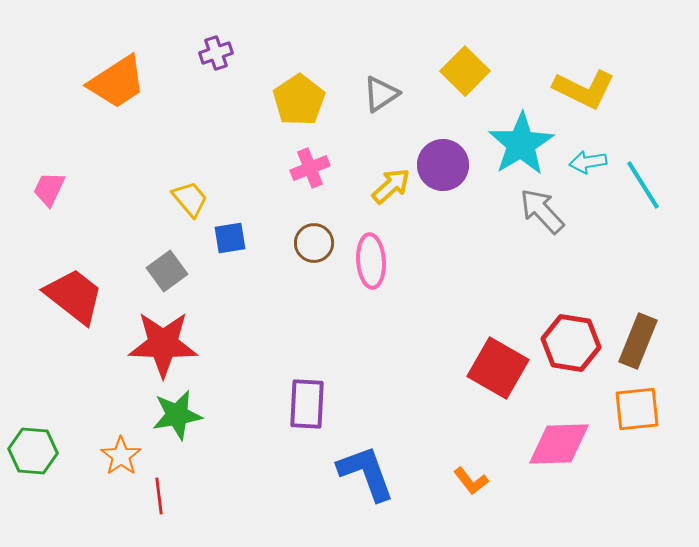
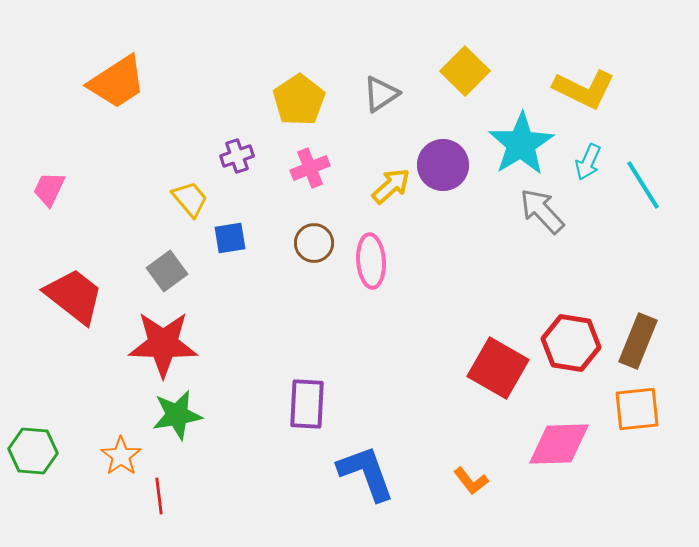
purple cross: moved 21 px right, 103 px down
cyan arrow: rotated 57 degrees counterclockwise
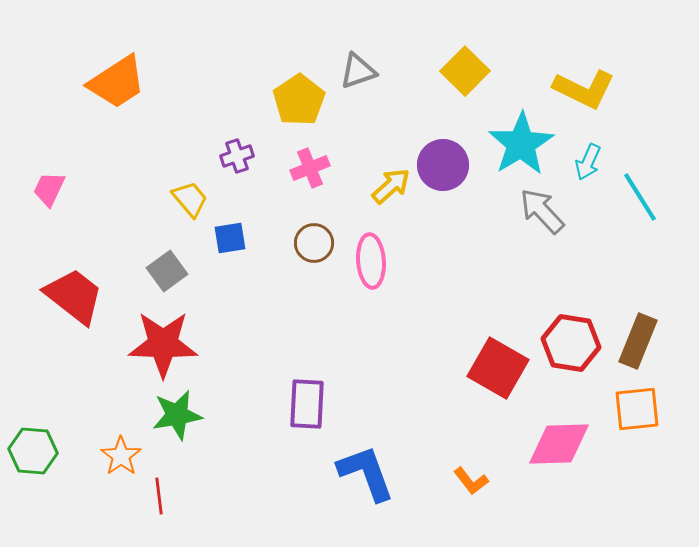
gray triangle: moved 23 px left, 23 px up; rotated 15 degrees clockwise
cyan line: moved 3 px left, 12 px down
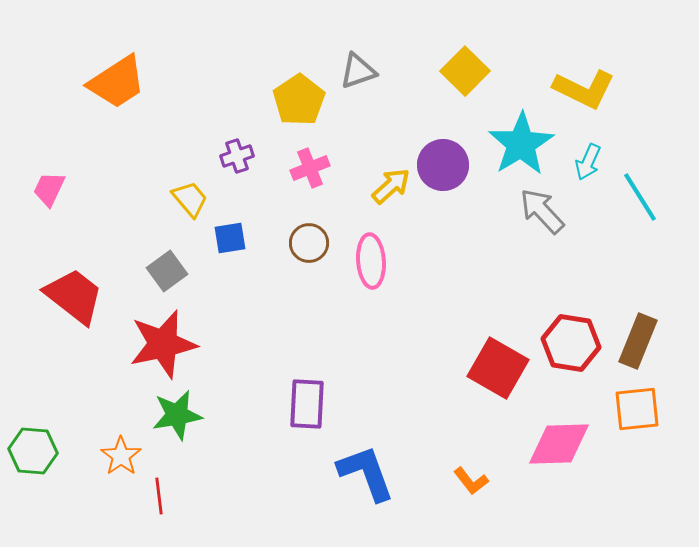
brown circle: moved 5 px left
red star: rotated 14 degrees counterclockwise
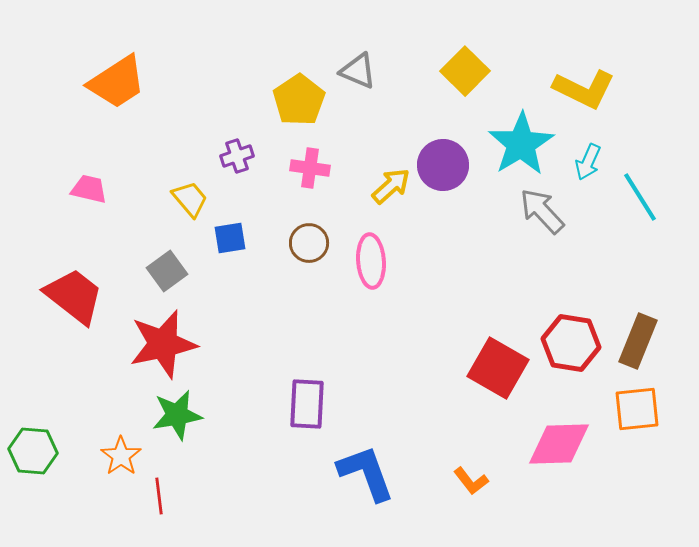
gray triangle: rotated 42 degrees clockwise
pink cross: rotated 30 degrees clockwise
pink trapezoid: moved 40 px right; rotated 78 degrees clockwise
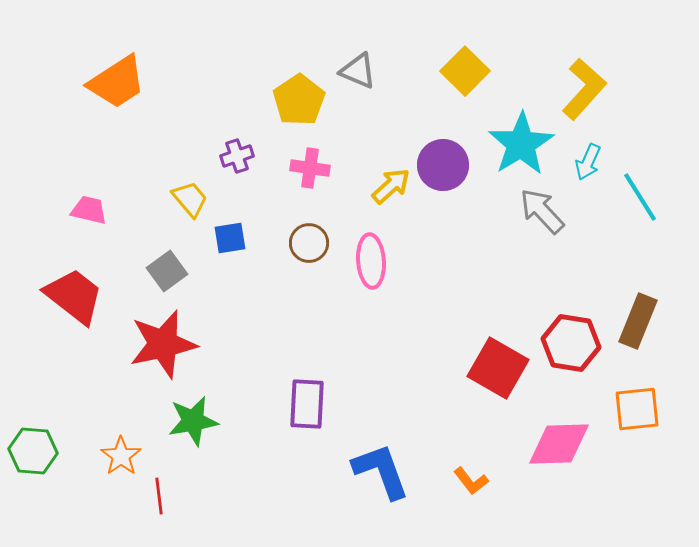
yellow L-shape: rotated 74 degrees counterclockwise
pink trapezoid: moved 21 px down
brown rectangle: moved 20 px up
green star: moved 16 px right, 6 px down
blue L-shape: moved 15 px right, 2 px up
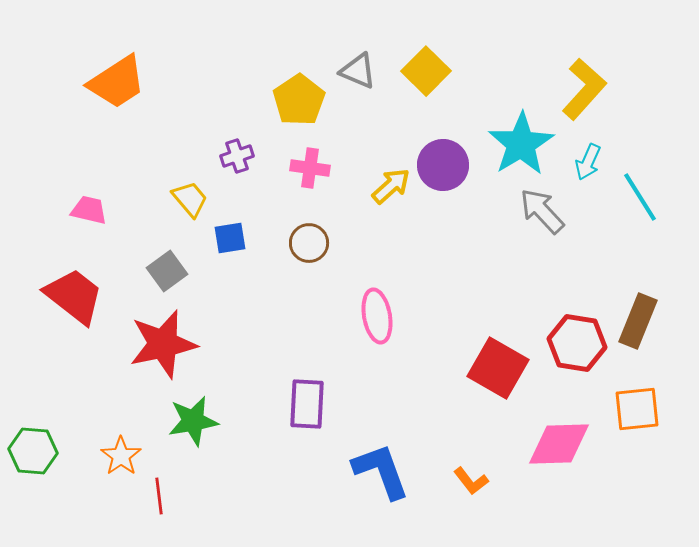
yellow square: moved 39 px left
pink ellipse: moved 6 px right, 55 px down; rotated 6 degrees counterclockwise
red hexagon: moved 6 px right
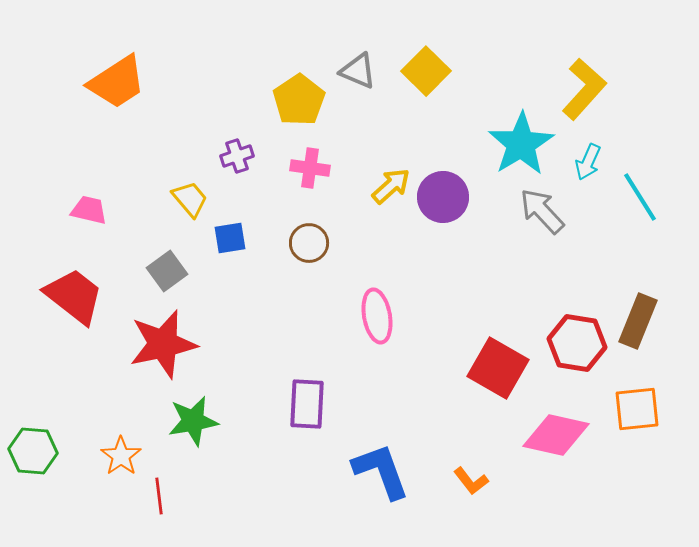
purple circle: moved 32 px down
pink diamond: moved 3 px left, 9 px up; rotated 14 degrees clockwise
